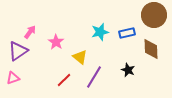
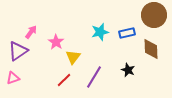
pink arrow: moved 1 px right
yellow triangle: moved 7 px left; rotated 28 degrees clockwise
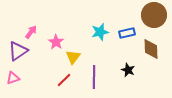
purple line: rotated 30 degrees counterclockwise
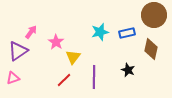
brown diamond: rotated 15 degrees clockwise
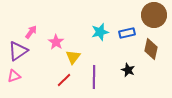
pink triangle: moved 1 px right, 2 px up
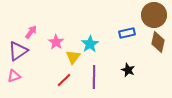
cyan star: moved 10 px left, 12 px down; rotated 18 degrees counterclockwise
brown diamond: moved 7 px right, 7 px up
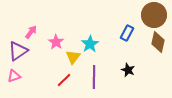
blue rectangle: rotated 49 degrees counterclockwise
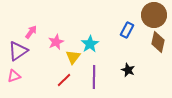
blue rectangle: moved 3 px up
pink star: rotated 14 degrees clockwise
